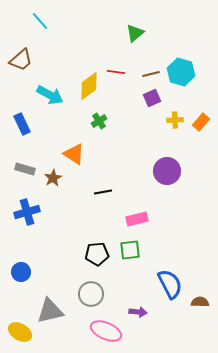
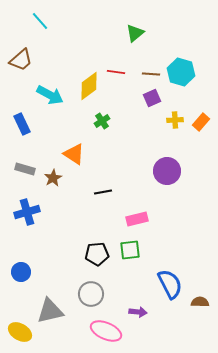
brown line: rotated 18 degrees clockwise
green cross: moved 3 px right
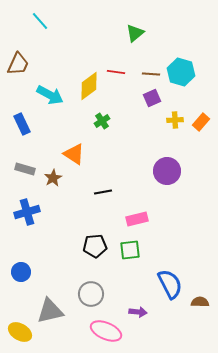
brown trapezoid: moved 3 px left, 4 px down; rotated 25 degrees counterclockwise
black pentagon: moved 2 px left, 8 px up
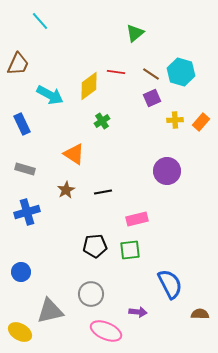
brown line: rotated 30 degrees clockwise
brown star: moved 13 px right, 12 px down
brown semicircle: moved 12 px down
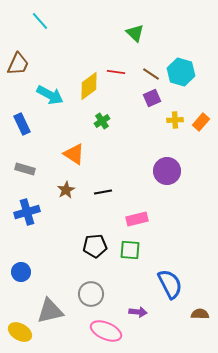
green triangle: rotated 36 degrees counterclockwise
green square: rotated 10 degrees clockwise
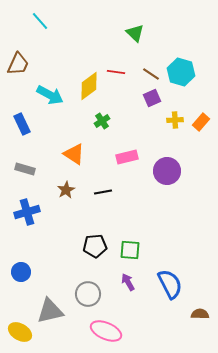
pink rectangle: moved 10 px left, 62 px up
gray circle: moved 3 px left
purple arrow: moved 10 px left, 30 px up; rotated 126 degrees counterclockwise
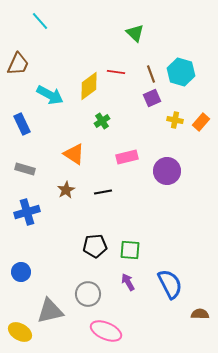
brown line: rotated 36 degrees clockwise
yellow cross: rotated 14 degrees clockwise
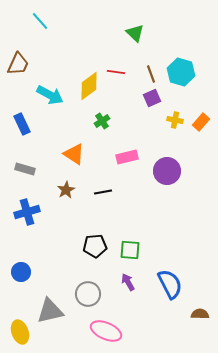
yellow ellipse: rotated 40 degrees clockwise
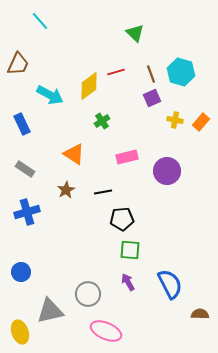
red line: rotated 24 degrees counterclockwise
gray rectangle: rotated 18 degrees clockwise
black pentagon: moved 27 px right, 27 px up
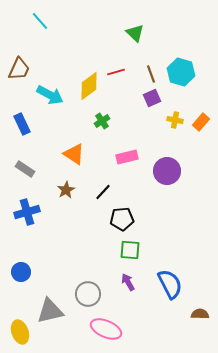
brown trapezoid: moved 1 px right, 5 px down
black line: rotated 36 degrees counterclockwise
pink ellipse: moved 2 px up
